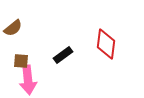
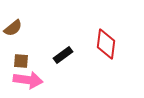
pink arrow: rotated 76 degrees counterclockwise
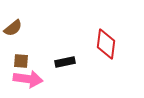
black rectangle: moved 2 px right, 7 px down; rotated 24 degrees clockwise
pink arrow: moved 1 px up
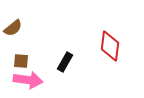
red diamond: moved 4 px right, 2 px down
black rectangle: rotated 48 degrees counterclockwise
pink arrow: moved 1 px down
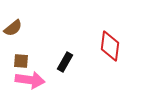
pink arrow: moved 2 px right
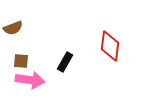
brown semicircle: rotated 18 degrees clockwise
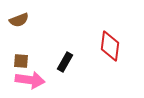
brown semicircle: moved 6 px right, 8 px up
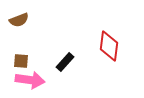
red diamond: moved 1 px left
black rectangle: rotated 12 degrees clockwise
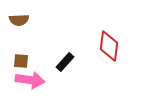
brown semicircle: rotated 18 degrees clockwise
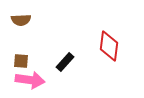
brown semicircle: moved 2 px right
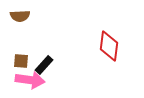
brown semicircle: moved 1 px left, 4 px up
black rectangle: moved 21 px left, 3 px down
